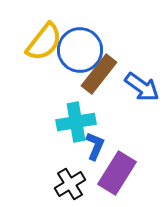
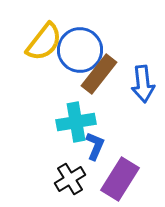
blue arrow: moved 1 px right, 3 px up; rotated 48 degrees clockwise
purple rectangle: moved 3 px right, 6 px down
black cross: moved 5 px up
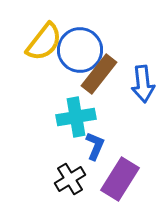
cyan cross: moved 5 px up
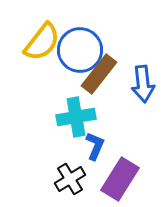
yellow semicircle: moved 2 px left
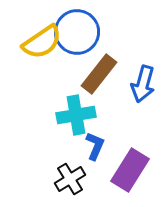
yellow semicircle: rotated 18 degrees clockwise
blue circle: moved 3 px left, 18 px up
blue arrow: rotated 21 degrees clockwise
cyan cross: moved 2 px up
purple rectangle: moved 10 px right, 9 px up
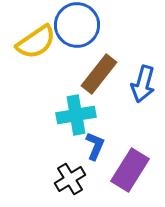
blue circle: moved 7 px up
yellow semicircle: moved 6 px left
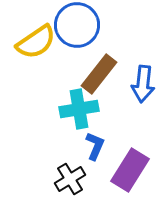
blue arrow: rotated 9 degrees counterclockwise
cyan cross: moved 3 px right, 6 px up
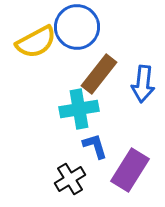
blue circle: moved 2 px down
yellow semicircle: rotated 6 degrees clockwise
blue L-shape: rotated 40 degrees counterclockwise
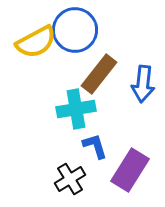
blue circle: moved 2 px left, 3 px down
cyan cross: moved 3 px left
